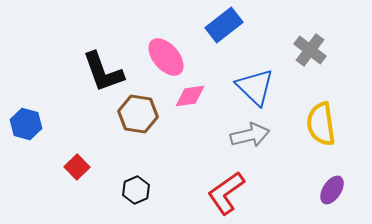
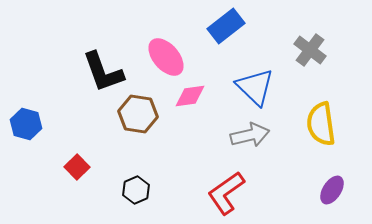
blue rectangle: moved 2 px right, 1 px down
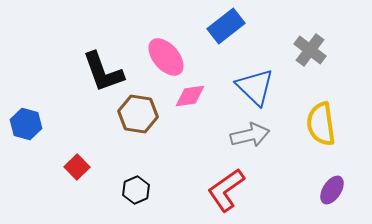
red L-shape: moved 3 px up
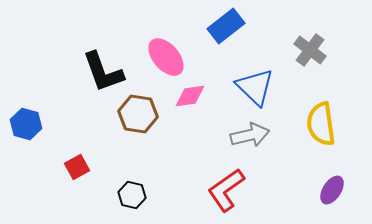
red square: rotated 15 degrees clockwise
black hexagon: moved 4 px left, 5 px down; rotated 24 degrees counterclockwise
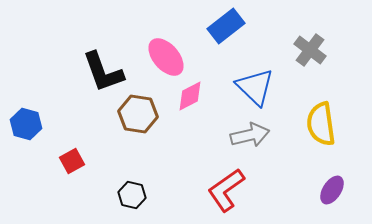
pink diamond: rotated 20 degrees counterclockwise
red square: moved 5 px left, 6 px up
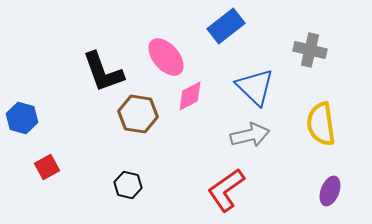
gray cross: rotated 24 degrees counterclockwise
blue hexagon: moved 4 px left, 6 px up
red square: moved 25 px left, 6 px down
purple ellipse: moved 2 px left, 1 px down; rotated 12 degrees counterclockwise
black hexagon: moved 4 px left, 10 px up
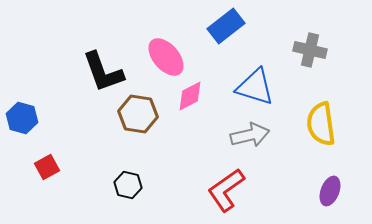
blue triangle: rotated 27 degrees counterclockwise
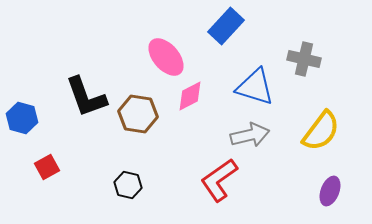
blue rectangle: rotated 9 degrees counterclockwise
gray cross: moved 6 px left, 9 px down
black L-shape: moved 17 px left, 25 px down
yellow semicircle: moved 7 px down; rotated 135 degrees counterclockwise
red L-shape: moved 7 px left, 10 px up
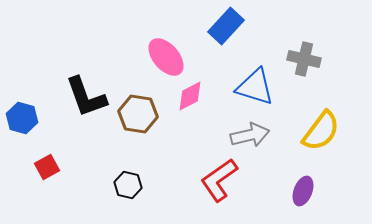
purple ellipse: moved 27 px left
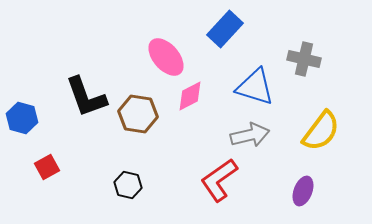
blue rectangle: moved 1 px left, 3 px down
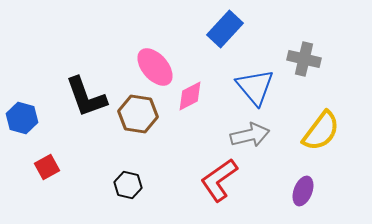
pink ellipse: moved 11 px left, 10 px down
blue triangle: rotated 33 degrees clockwise
